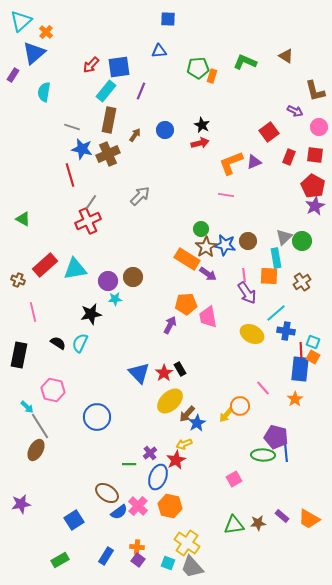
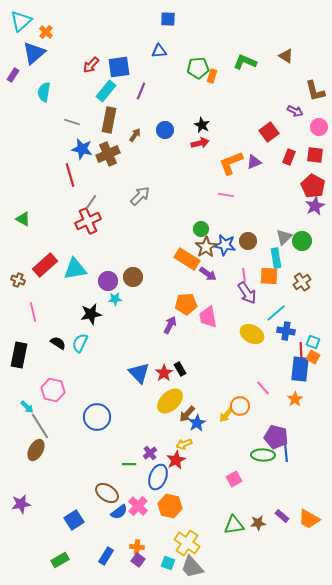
gray line at (72, 127): moved 5 px up
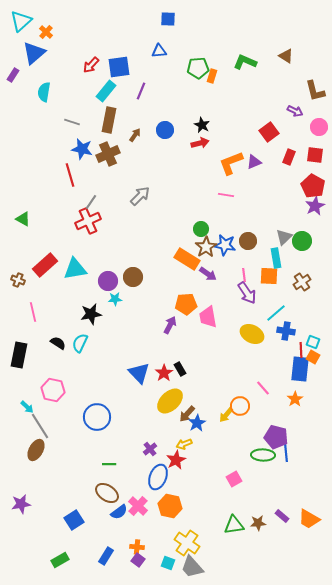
purple cross at (150, 453): moved 4 px up
green line at (129, 464): moved 20 px left
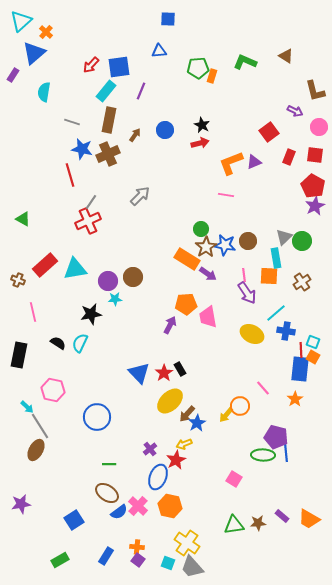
pink square at (234, 479): rotated 28 degrees counterclockwise
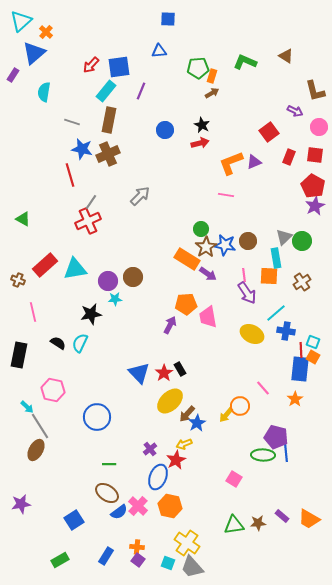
brown arrow at (135, 135): moved 77 px right, 42 px up; rotated 24 degrees clockwise
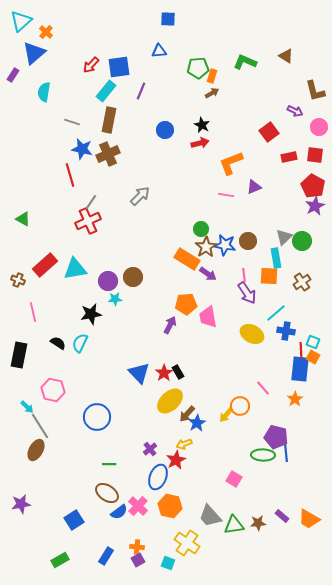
red rectangle at (289, 157): rotated 56 degrees clockwise
purple triangle at (254, 162): moved 25 px down
black rectangle at (180, 369): moved 2 px left, 3 px down
purple square at (138, 560): rotated 24 degrees clockwise
gray trapezoid at (192, 567): moved 18 px right, 51 px up
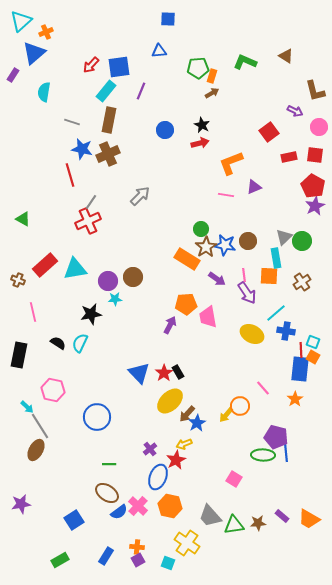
orange cross at (46, 32): rotated 24 degrees clockwise
purple arrow at (208, 274): moved 9 px right, 5 px down
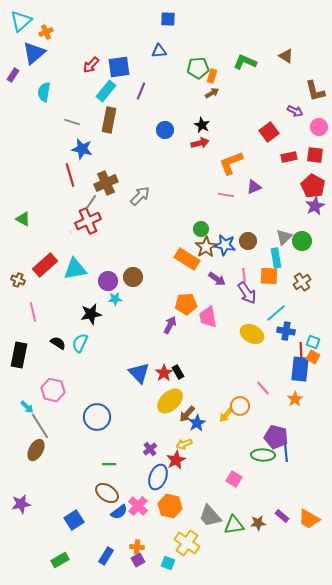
brown cross at (108, 154): moved 2 px left, 29 px down
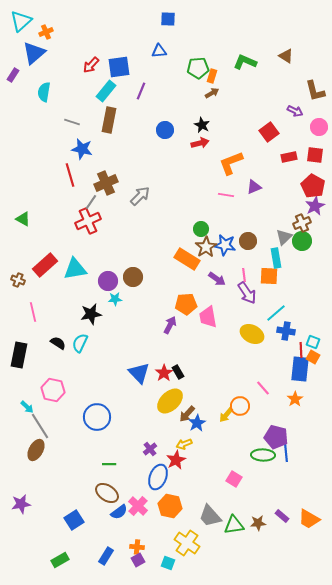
brown cross at (302, 282): moved 59 px up; rotated 12 degrees clockwise
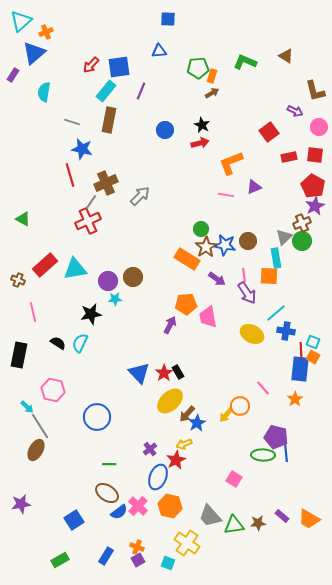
orange cross at (137, 547): rotated 16 degrees clockwise
